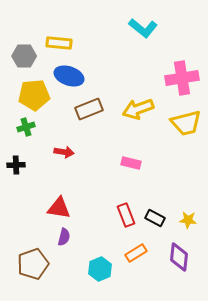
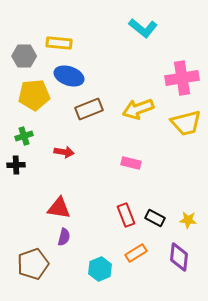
green cross: moved 2 px left, 9 px down
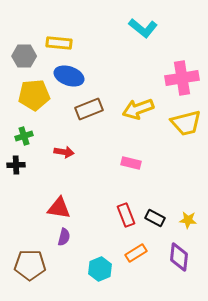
brown pentagon: moved 3 px left, 1 px down; rotated 20 degrees clockwise
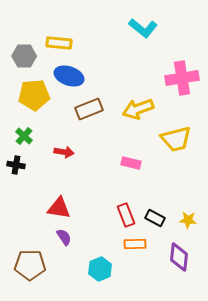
yellow trapezoid: moved 10 px left, 16 px down
green cross: rotated 30 degrees counterclockwise
black cross: rotated 12 degrees clockwise
purple semicircle: rotated 48 degrees counterclockwise
orange rectangle: moved 1 px left, 9 px up; rotated 30 degrees clockwise
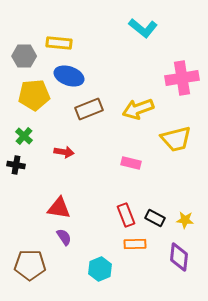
yellow star: moved 3 px left
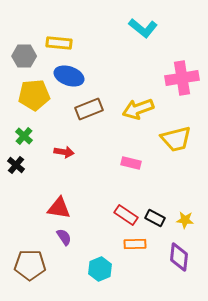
black cross: rotated 30 degrees clockwise
red rectangle: rotated 35 degrees counterclockwise
